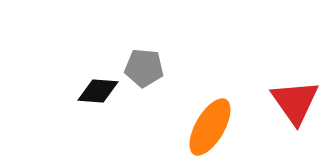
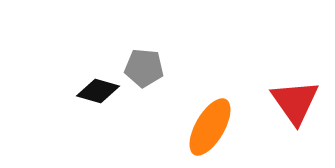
black diamond: rotated 12 degrees clockwise
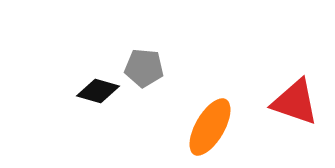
red triangle: rotated 36 degrees counterclockwise
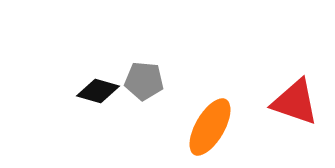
gray pentagon: moved 13 px down
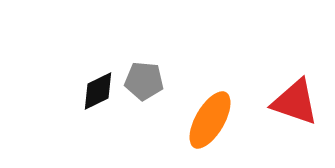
black diamond: rotated 42 degrees counterclockwise
orange ellipse: moved 7 px up
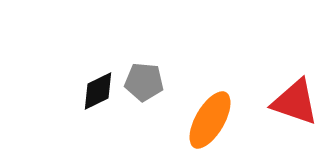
gray pentagon: moved 1 px down
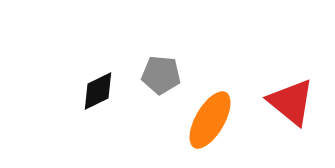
gray pentagon: moved 17 px right, 7 px up
red triangle: moved 4 px left; rotated 20 degrees clockwise
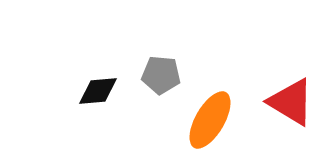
black diamond: rotated 21 degrees clockwise
red triangle: rotated 8 degrees counterclockwise
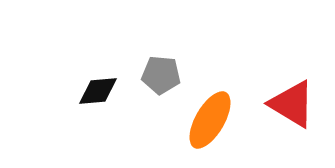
red triangle: moved 1 px right, 2 px down
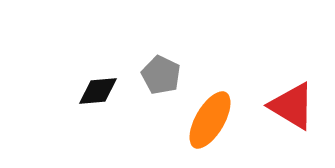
gray pentagon: rotated 21 degrees clockwise
red triangle: moved 2 px down
